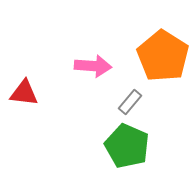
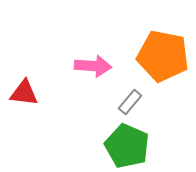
orange pentagon: rotated 21 degrees counterclockwise
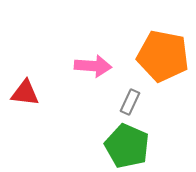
red triangle: moved 1 px right
gray rectangle: rotated 15 degrees counterclockwise
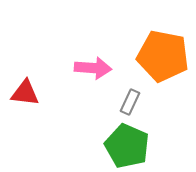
pink arrow: moved 2 px down
